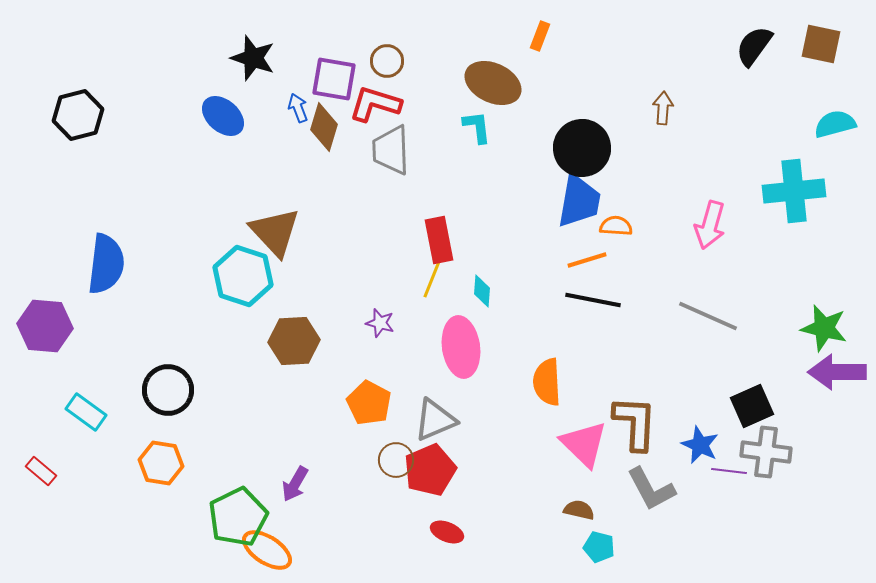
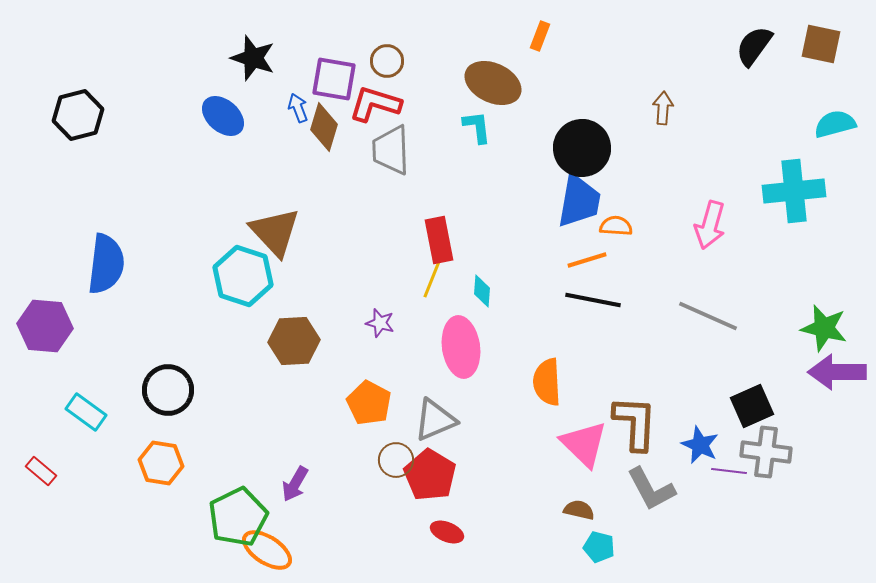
red pentagon at (430, 470): moved 5 px down; rotated 18 degrees counterclockwise
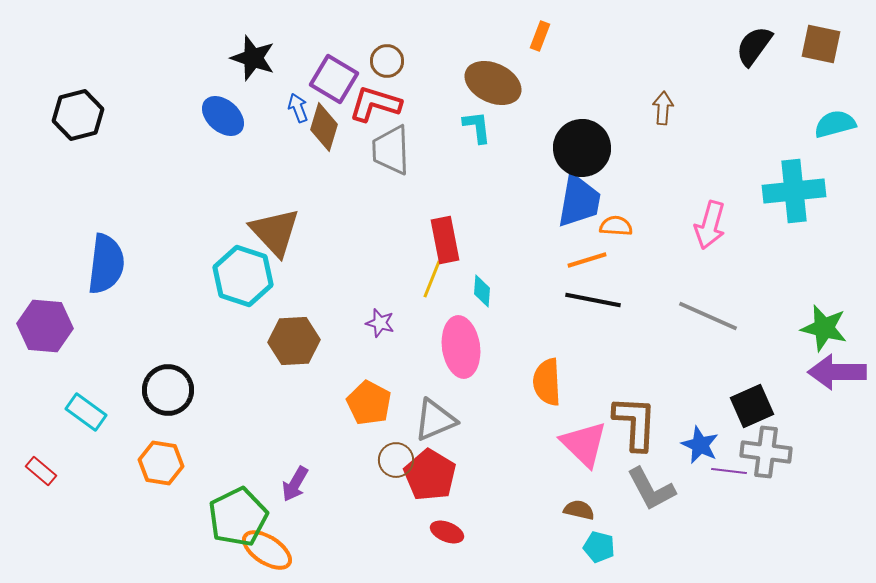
purple square at (334, 79): rotated 21 degrees clockwise
red rectangle at (439, 240): moved 6 px right
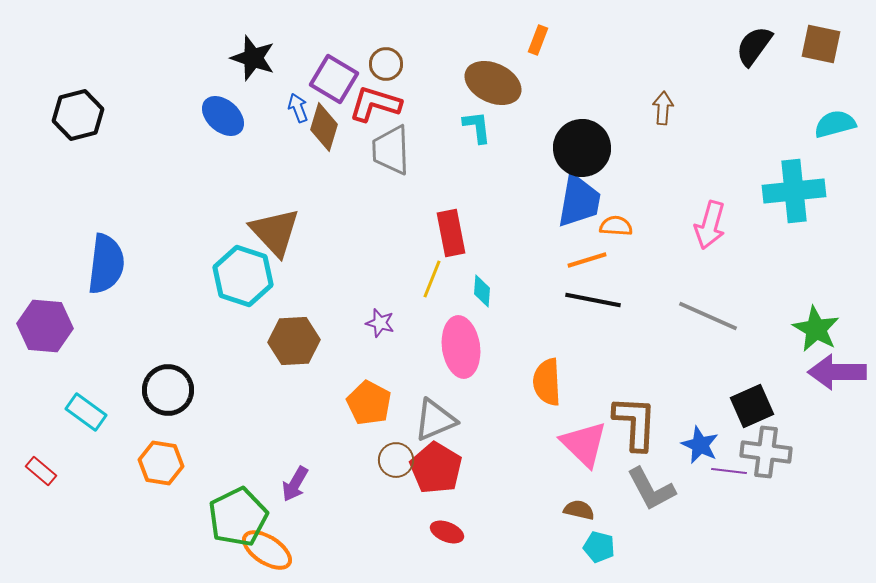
orange rectangle at (540, 36): moved 2 px left, 4 px down
brown circle at (387, 61): moved 1 px left, 3 px down
red rectangle at (445, 240): moved 6 px right, 7 px up
green star at (824, 328): moved 8 px left, 1 px down; rotated 15 degrees clockwise
red pentagon at (430, 475): moved 6 px right, 7 px up
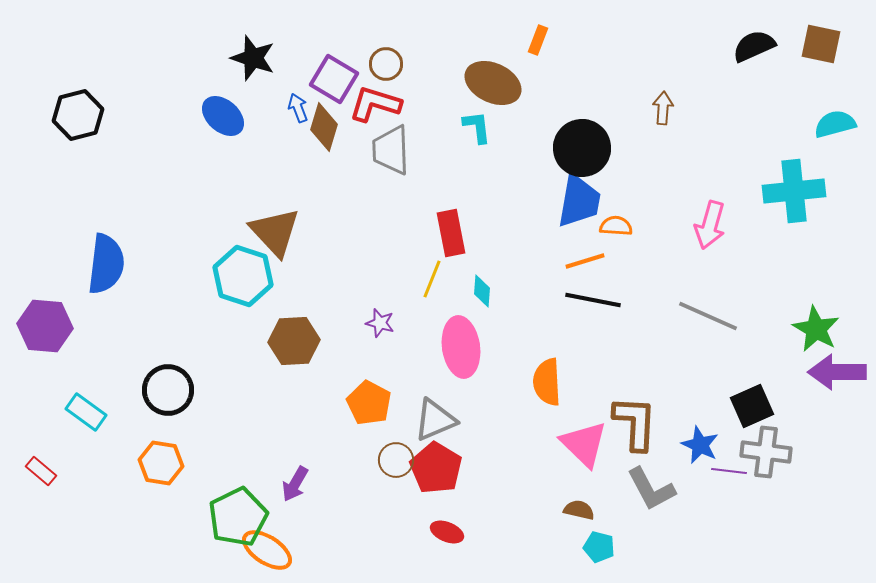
black semicircle at (754, 46): rotated 30 degrees clockwise
orange line at (587, 260): moved 2 px left, 1 px down
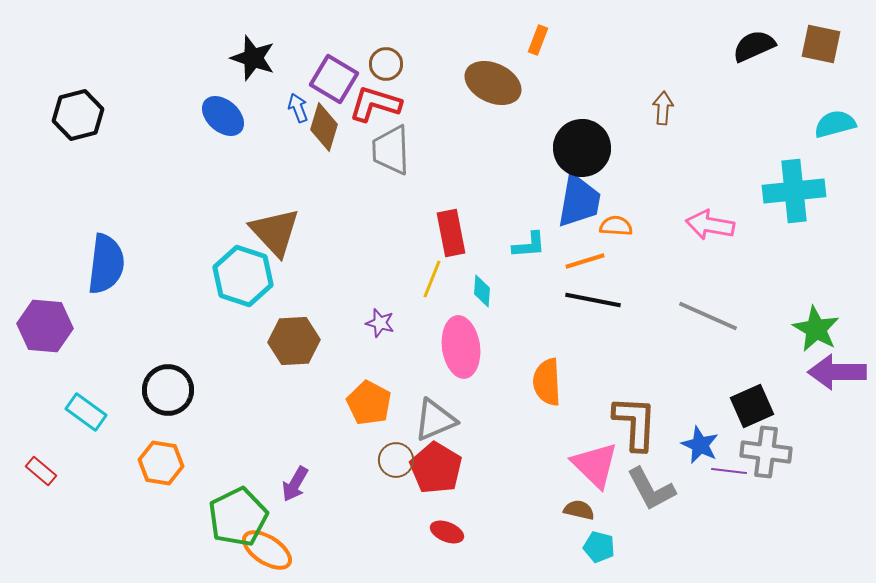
cyan L-shape at (477, 127): moved 52 px right, 118 px down; rotated 93 degrees clockwise
pink arrow at (710, 225): rotated 84 degrees clockwise
pink triangle at (584, 444): moved 11 px right, 21 px down
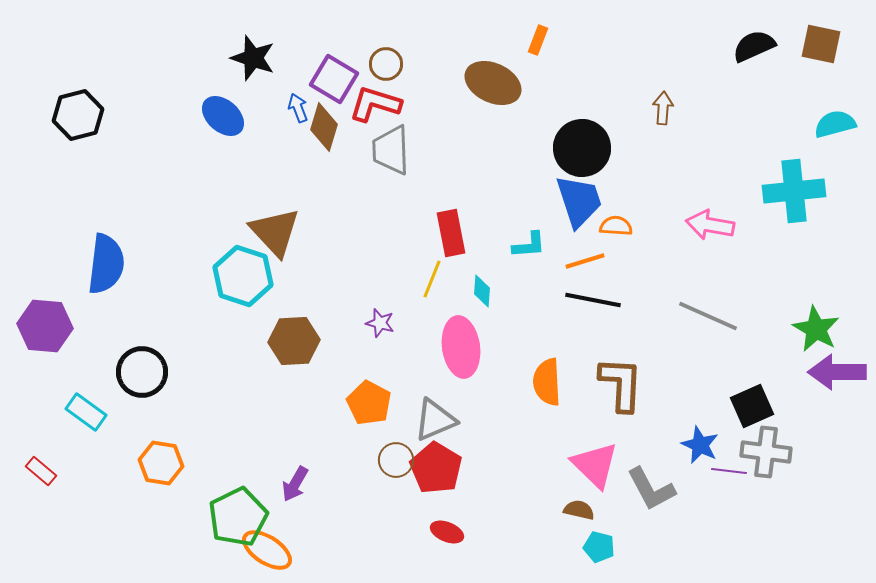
blue trapezoid at (579, 201): rotated 28 degrees counterclockwise
black circle at (168, 390): moved 26 px left, 18 px up
brown L-shape at (635, 423): moved 14 px left, 39 px up
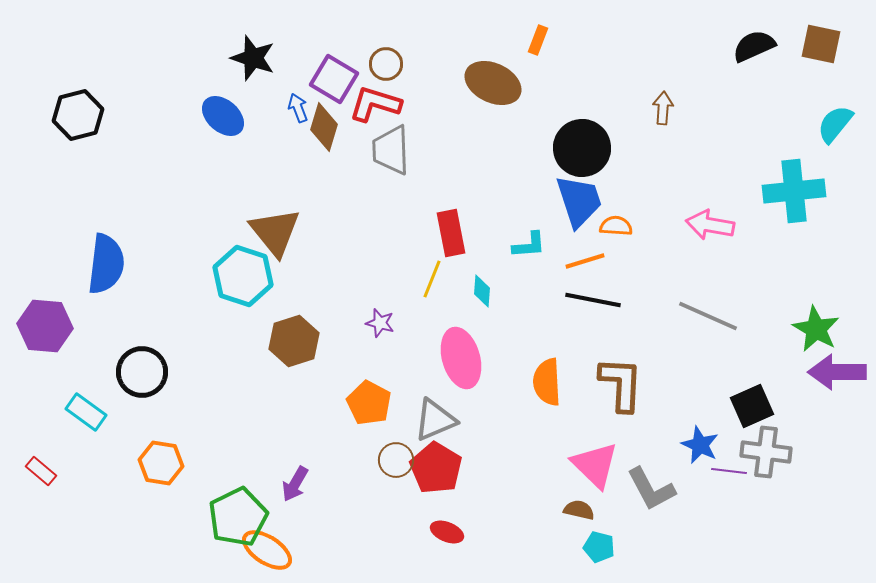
cyan semicircle at (835, 124): rotated 36 degrees counterclockwise
brown triangle at (275, 232): rotated 4 degrees clockwise
brown hexagon at (294, 341): rotated 15 degrees counterclockwise
pink ellipse at (461, 347): moved 11 px down; rotated 8 degrees counterclockwise
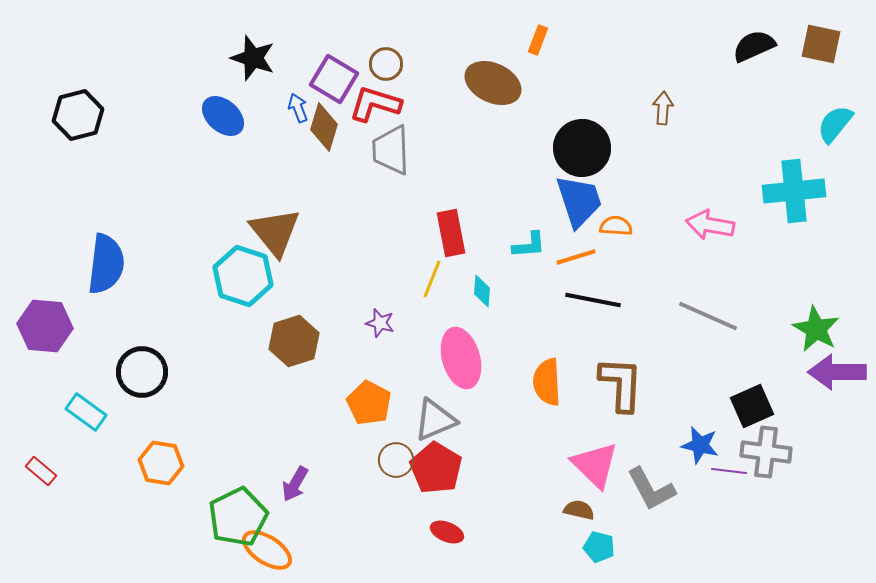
orange line at (585, 261): moved 9 px left, 4 px up
blue star at (700, 445): rotated 12 degrees counterclockwise
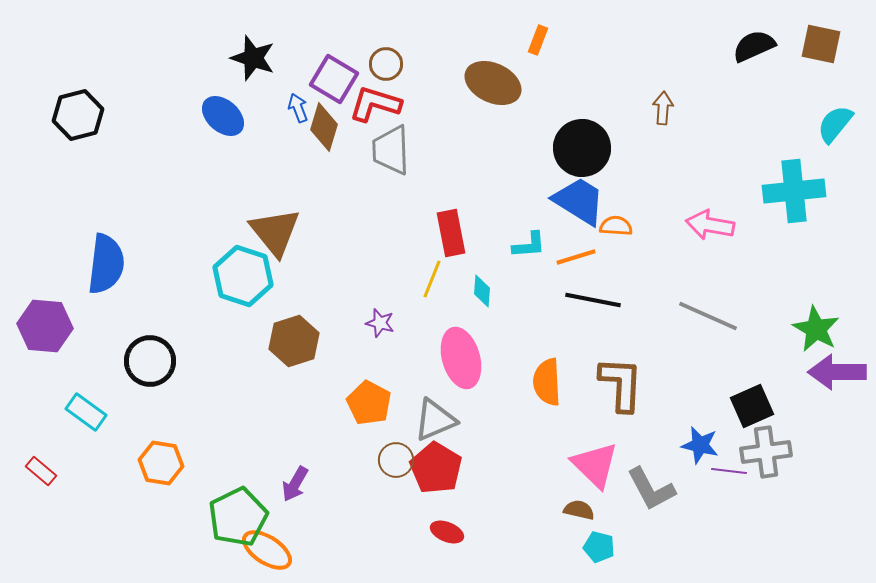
blue trapezoid at (579, 201): rotated 40 degrees counterclockwise
black circle at (142, 372): moved 8 px right, 11 px up
gray cross at (766, 452): rotated 15 degrees counterclockwise
